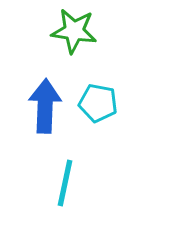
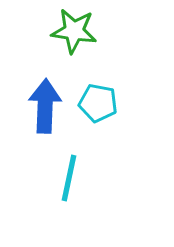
cyan line: moved 4 px right, 5 px up
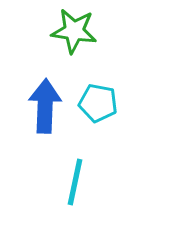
cyan line: moved 6 px right, 4 px down
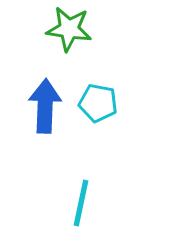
green star: moved 5 px left, 2 px up
cyan line: moved 6 px right, 21 px down
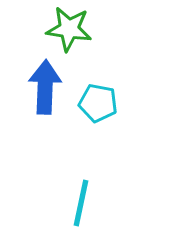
blue arrow: moved 19 px up
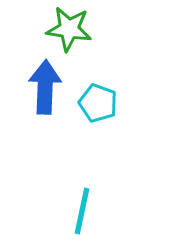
cyan pentagon: rotated 9 degrees clockwise
cyan line: moved 1 px right, 8 px down
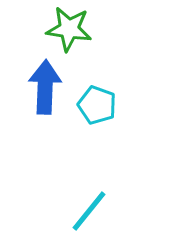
cyan pentagon: moved 1 px left, 2 px down
cyan line: moved 7 px right; rotated 27 degrees clockwise
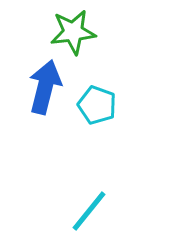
green star: moved 4 px right, 3 px down; rotated 15 degrees counterclockwise
blue arrow: rotated 12 degrees clockwise
